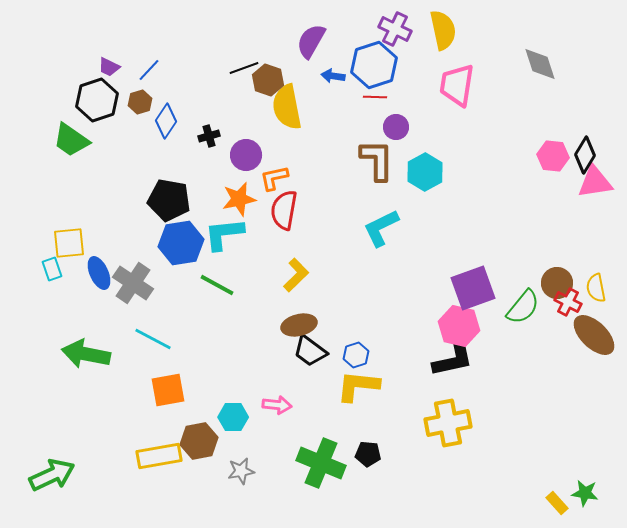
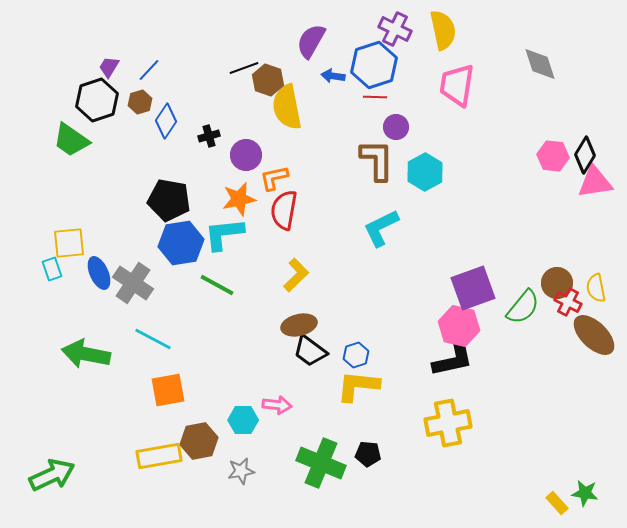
purple trapezoid at (109, 67): rotated 95 degrees clockwise
cyan hexagon at (233, 417): moved 10 px right, 3 px down
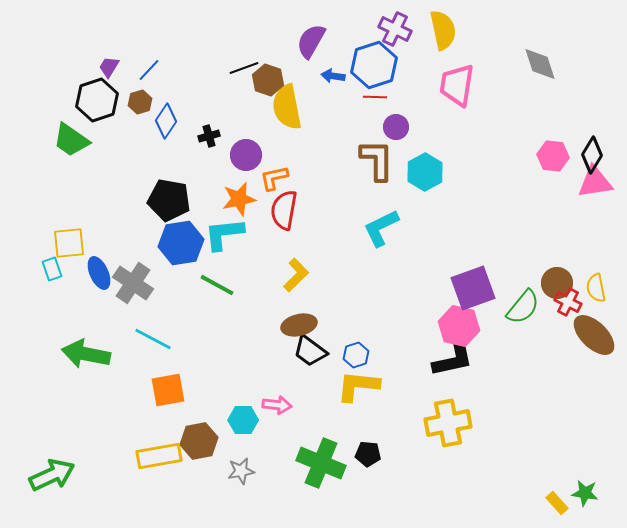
black diamond at (585, 155): moved 7 px right
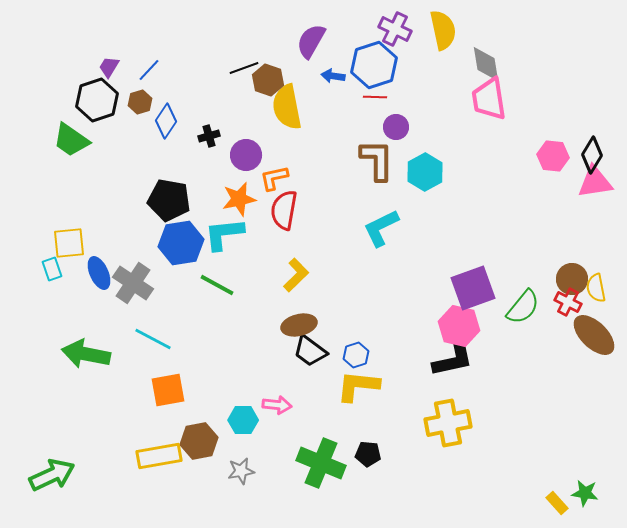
gray diamond at (540, 64): moved 54 px left; rotated 9 degrees clockwise
pink trapezoid at (457, 85): moved 32 px right, 14 px down; rotated 18 degrees counterclockwise
brown circle at (557, 283): moved 15 px right, 4 px up
